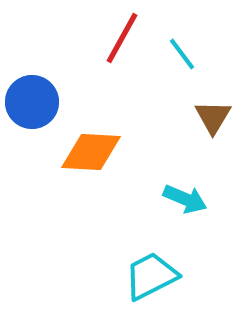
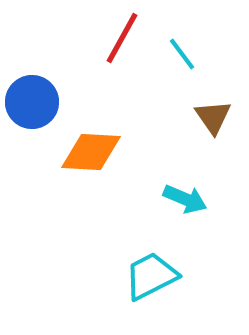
brown triangle: rotated 6 degrees counterclockwise
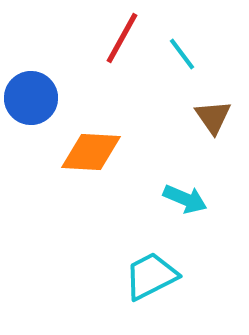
blue circle: moved 1 px left, 4 px up
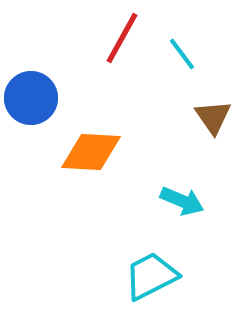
cyan arrow: moved 3 px left, 2 px down
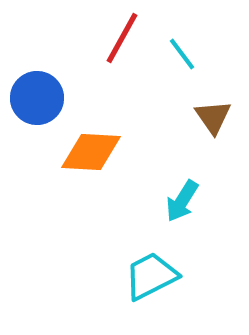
blue circle: moved 6 px right
cyan arrow: rotated 99 degrees clockwise
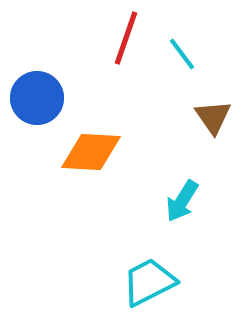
red line: moved 4 px right; rotated 10 degrees counterclockwise
cyan trapezoid: moved 2 px left, 6 px down
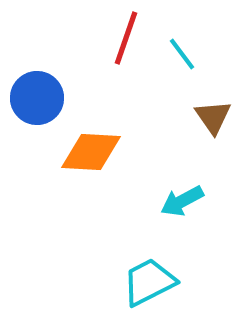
cyan arrow: rotated 30 degrees clockwise
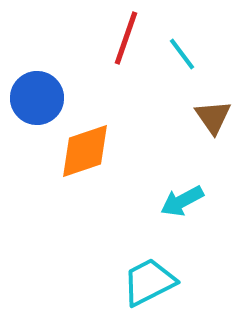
orange diamond: moved 6 px left, 1 px up; rotated 22 degrees counterclockwise
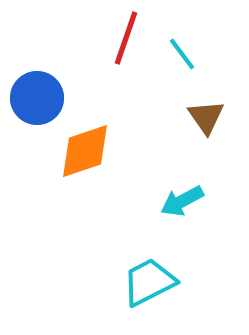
brown triangle: moved 7 px left
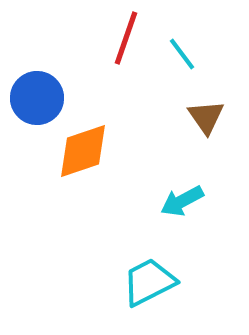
orange diamond: moved 2 px left
